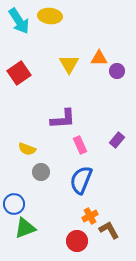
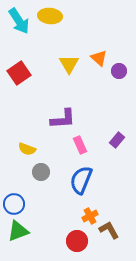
orange triangle: rotated 42 degrees clockwise
purple circle: moved 2 px right
green triangle: moved 7 px left, 3 px down
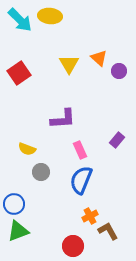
cyan arrow: moved 1 px right, 1 px up; rotated 12 degrees counterclockwise
pink rectangle: moved 5 px down
brown L-shape: moved 1 px left, 1 px down
red circle: moved 4 px left, 5 px down
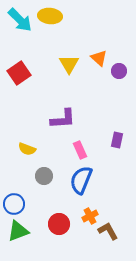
purple rectangle: rotated 28 degrees counterclockwise
gray circle: moved 3 px right, 4 px down
red circle: moved 14 px left, 22 px up
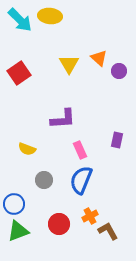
gray circle: moved 4 px down
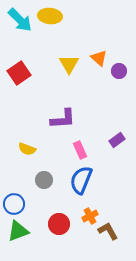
purple rectangle: rotated 42 degrees clockwise
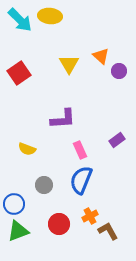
orange triangle: moved 2 px right, 2 px up
gray circle: moved 5 px down
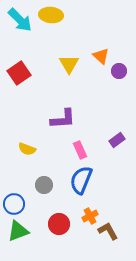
yellow ellipse: moved 1 px right, 1 px up
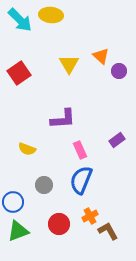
blue circle: moved 1 px left, 2 px up
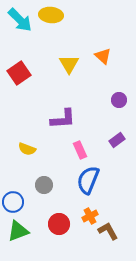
orange triangle: moved 2 px right
purple circle: moved 29 px down
blue semicircle: moved 7 px right
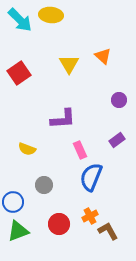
blue semicircle: moved 3 px right, 3 px up
